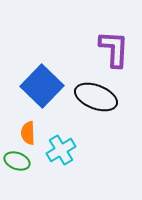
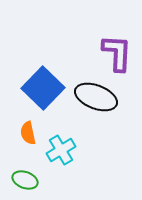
purple L-shape: moved 3 px right, 4 px down
blue square: moved 1 px right, 2 px down
orange semicircle: rotated 10 degrees counterclockwise
green ellipse: moved 8 px right, 19 px down
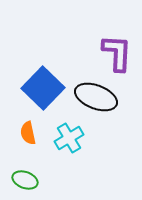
cyan cross: moved 8 px right, 12 px up
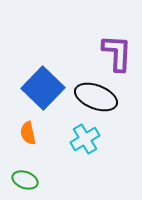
cyan cross: moved 16 px right, 1 px down
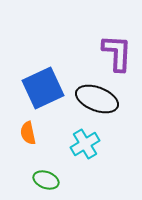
blue square: rotated 21 degrees clockwise
black ellipse: moved 1 px right, 2 px down
cyan cross: moved 5 px down
green ellipse: moved 21 px right
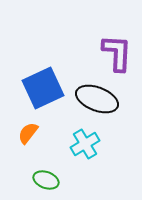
orange semicircle: rotated 50 degrees clockwise
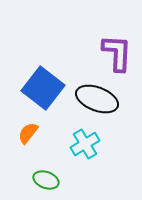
blue square: rotated 27 degrees counterclockwise
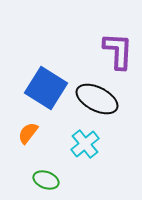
purple L-shape: moved 1 px right, 2 px up
blue square: moved 3 px right; rotated 6 degrees counterclockwise
black ellipse: rotated 6 degrees clockwise
cyan cross: rotated 8 degrees counterclockwise
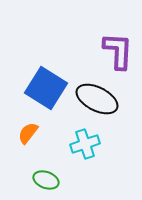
cyan cross: rotated 20 degrees clockwise
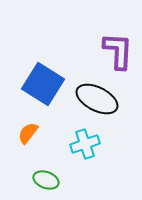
blue square: moved 3 px left, 4 px up
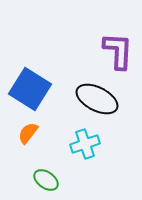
blue square: moved 13 px left, 5 px down
green ellipse: rotated 15 degrees clockwise
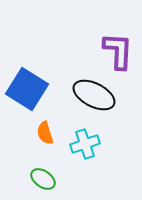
blue square: moved 3 px left
black ellipse: moved 3 px left, 4 px up
orange semicircle: moved 17 px right; rotated 55 degrees counterclockwise
green ellipse: moved 3 px left, 1 px up
